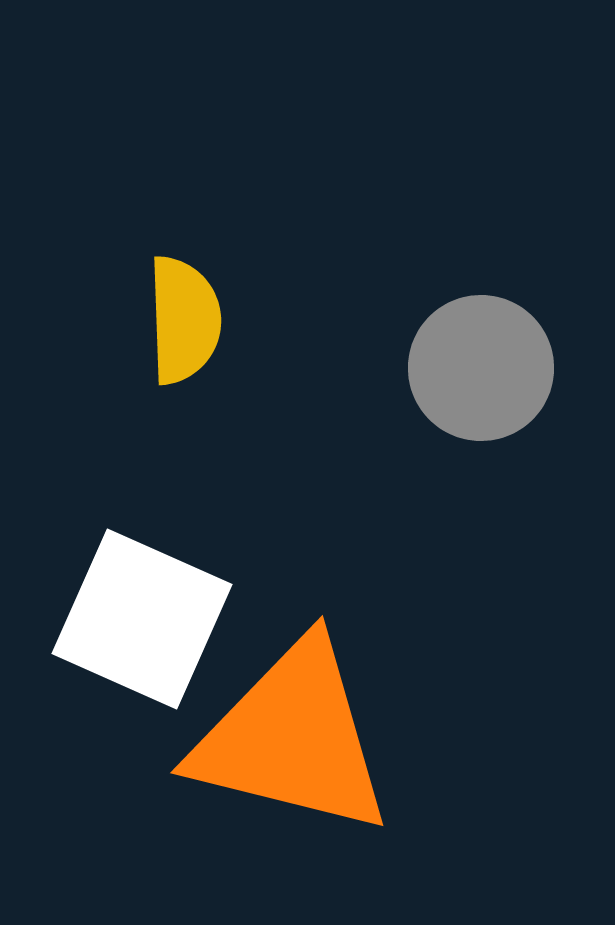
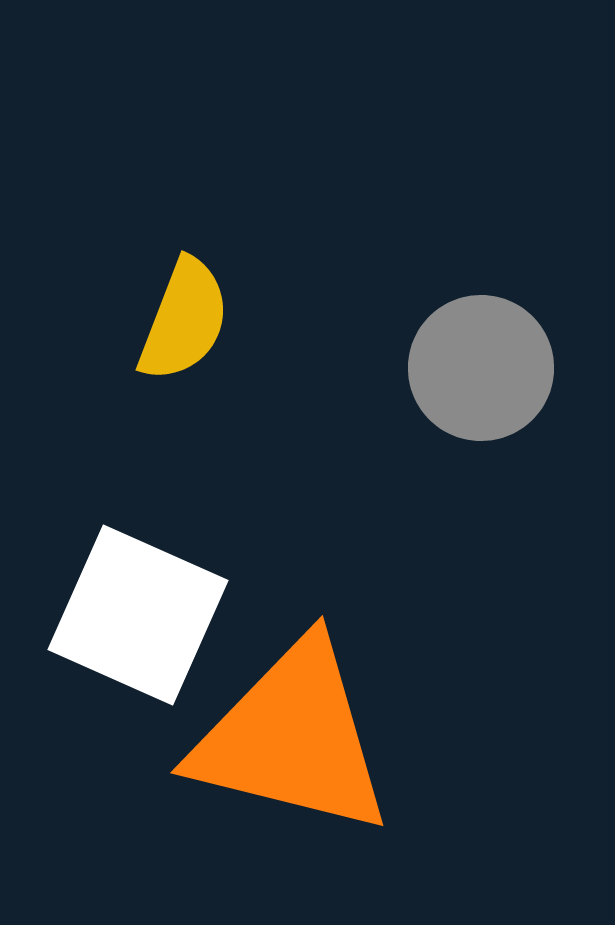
yellow semicircle: rotated 23 degrees clockwise
white square: moved 4 px left, 4 px up
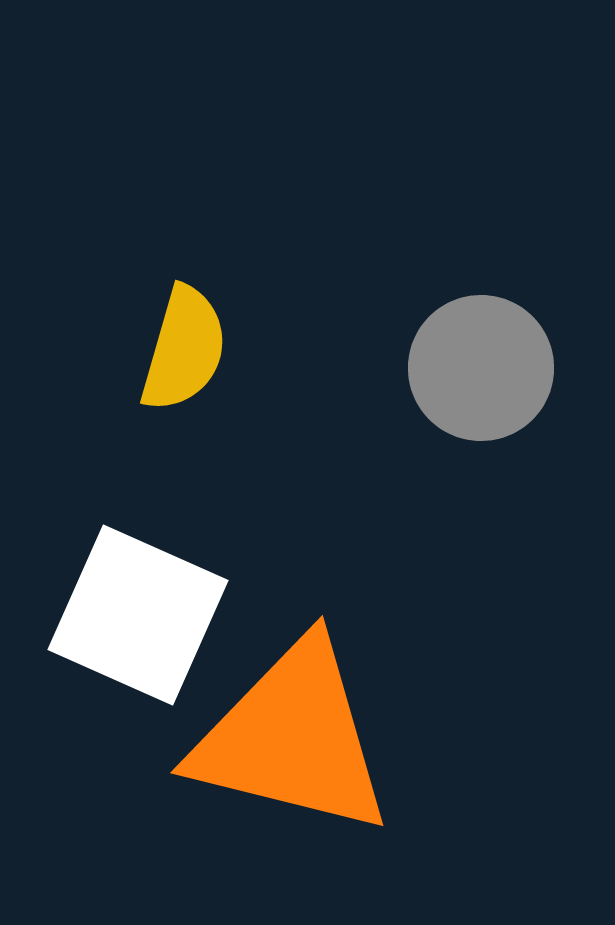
yellow semicircle: moved 29 px down; rotated 5 degrees counterclockwise
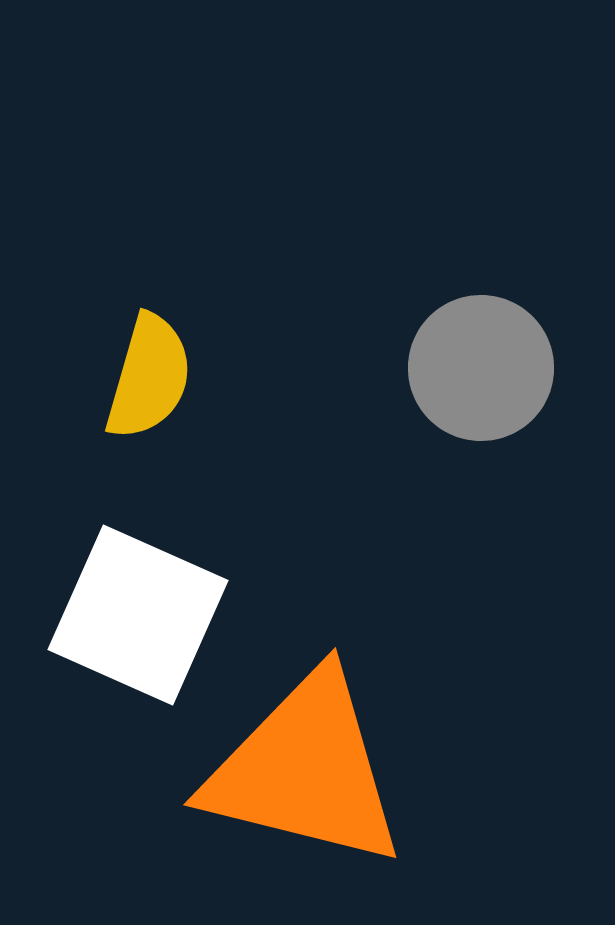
yellow semicircle: moved 35 px left, 28 px down
orange triangle: moved 13 px right, 32 px down
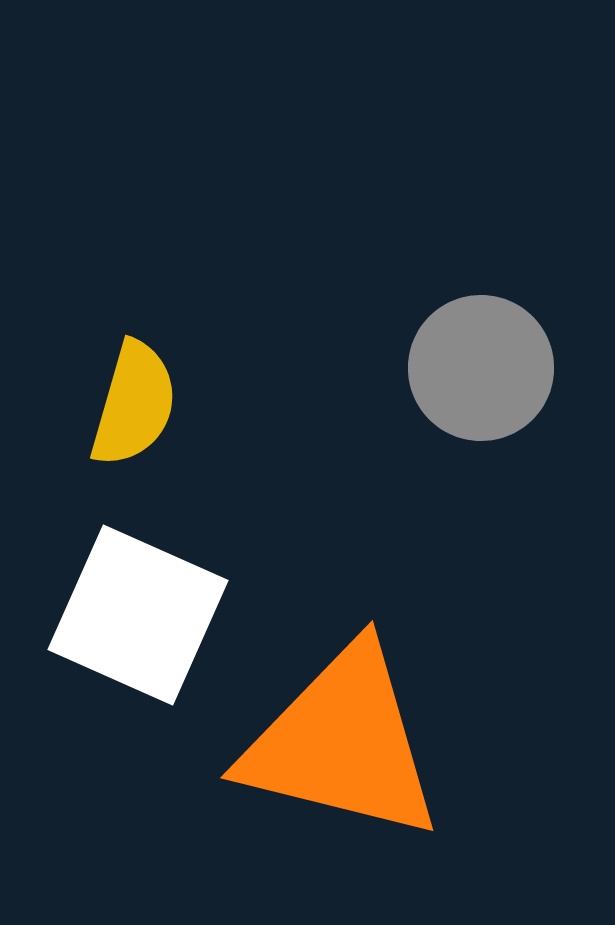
yellow semicircle: moved 15 px left, 27 px down
orange triangle: moved 37 px right, 27 px up
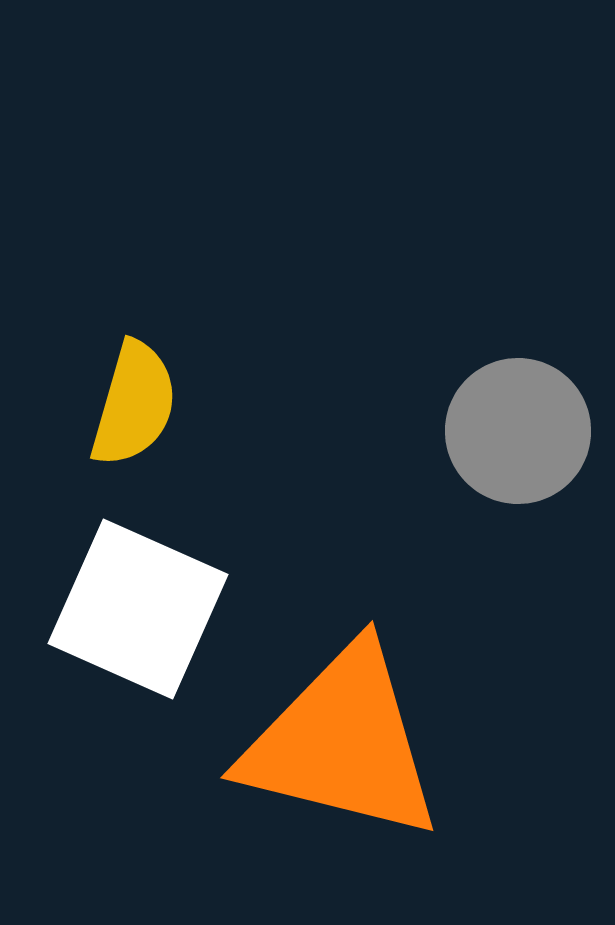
gray circle: moved 37 px right, 63 px down
white square: moved 6 px up
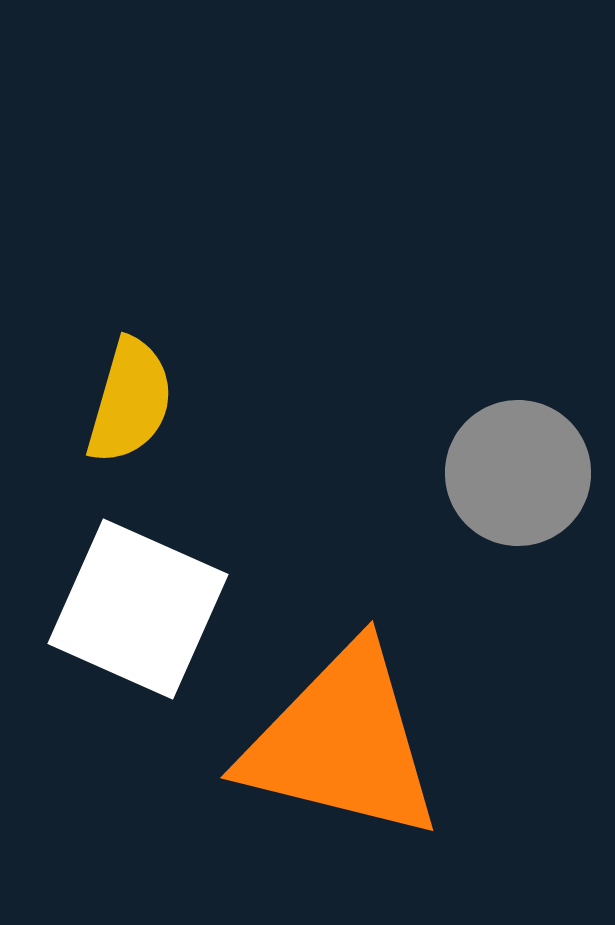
yellow semicircle: moved 4 px left, 3 px up
gray circle: moved 42 px down
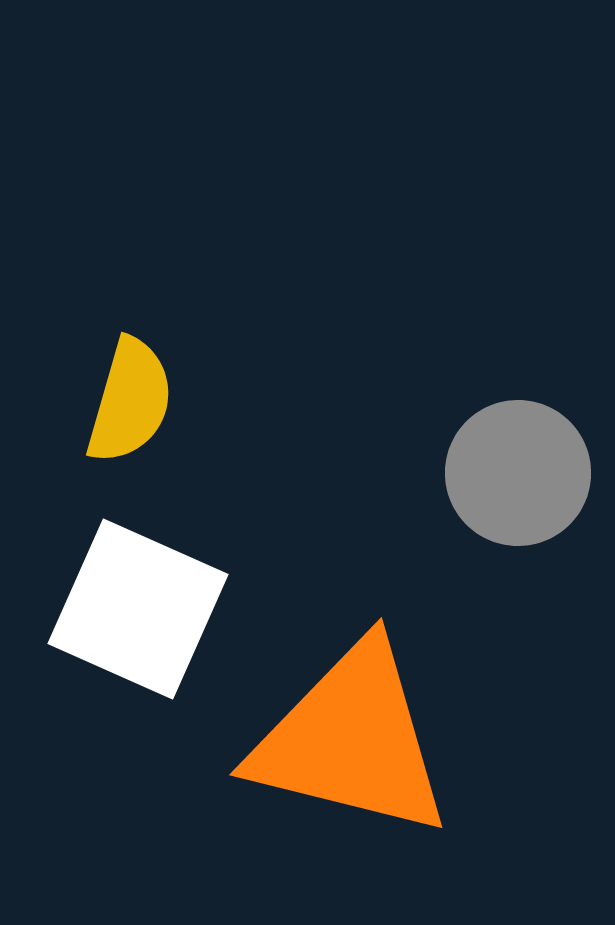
orange triangle: moved 9 px right, 3 px up
